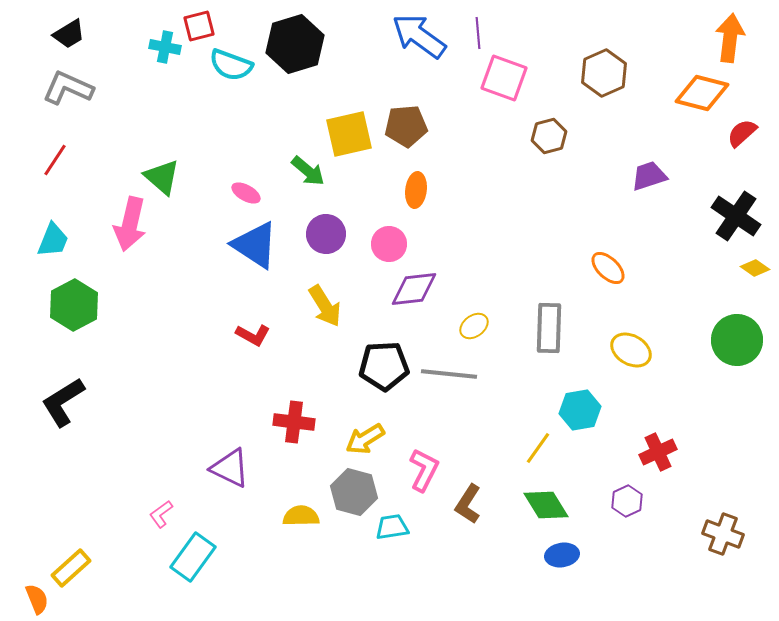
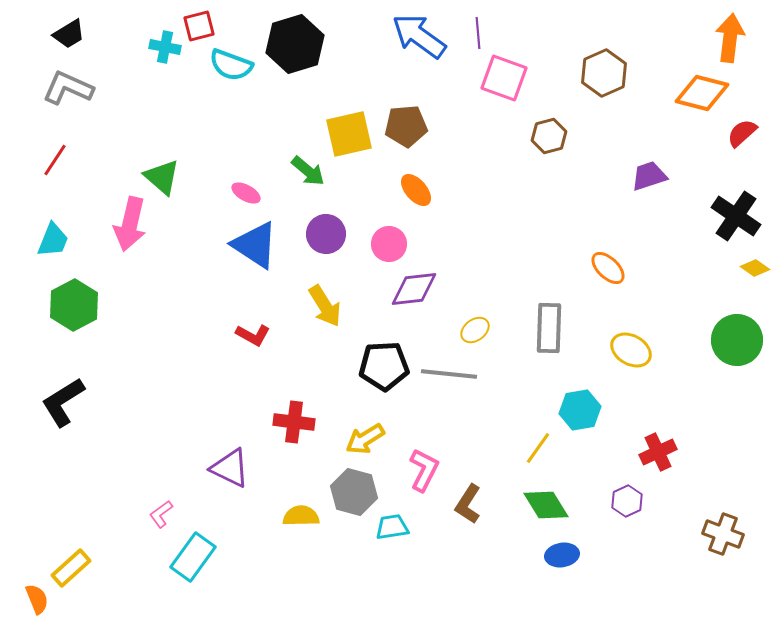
orange ellipse at (416, 190): rotated 48 degrees counterclockwise
yellow ellipse at (474, 326): moved 1 px right, 4 px down
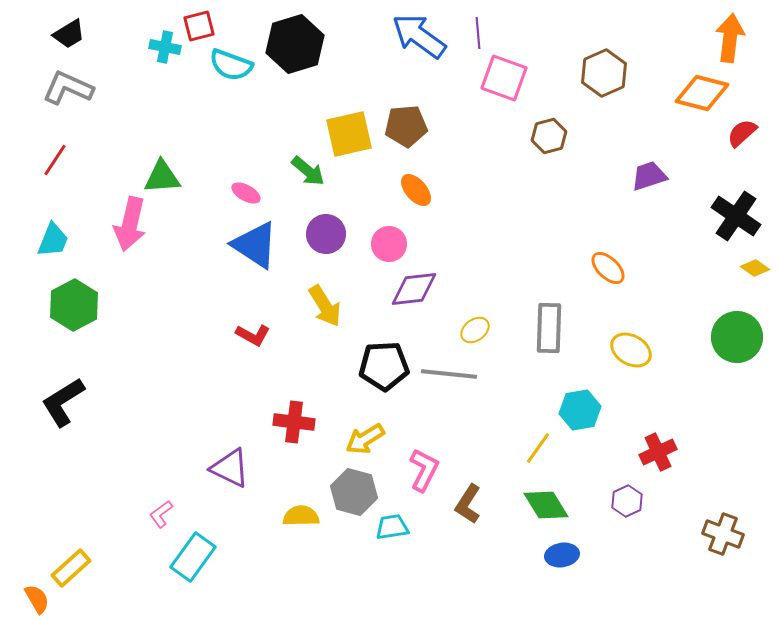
green triangle at (162, 177): rotated 45 degrees counterclockwise
green circle at (737, 340): moved 3 px up
orange semicircle at (37, 599): rotated 8 degrees counterclockwise
